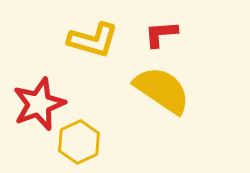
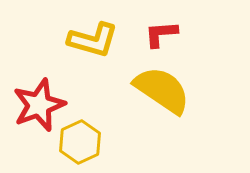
red star: moved 1 px down
yellow hexagon: moved 1 px right
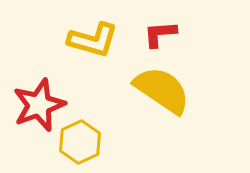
red L-shape: moved 1 px left
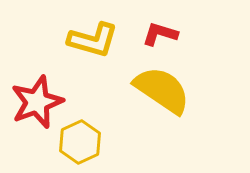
red L-shape: rotated 21 degrees clockwise
red star: moved 2 px left, 3 px up
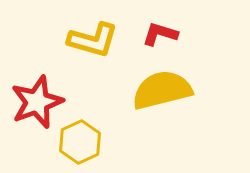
yellow semicircle: rotated 48 degrees counterclockwise
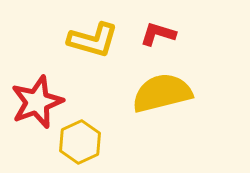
red L-shape: moved 2 px left
yellow semicircle: moved 3 px down
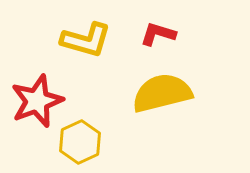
yellow L-shape: moved 7 px left
red star: moved 1 px up
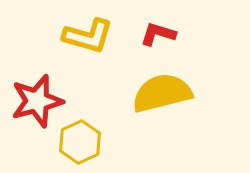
yellow L-shape: moved 2 px right, 4 px up
red star: rotated 6 degrees clockwise
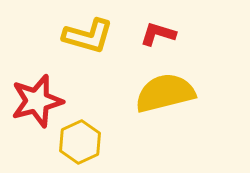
yellow semicircle: moved 3 px right
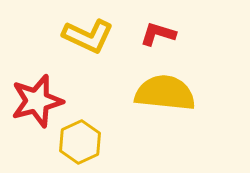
yellow L-shape: rotated 9 degrees clockwise
yellow semicircle: rotated 20 degrees clockwise
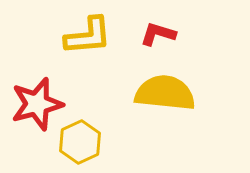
yellow L-shape: rotated 30 degrees counterclockwise
red star: moved 3 px down
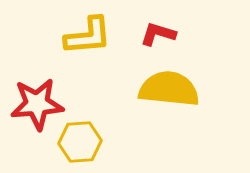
yellow semicircle: moved 4 px right, 4 px up
red star: rotated 10 degrees clockwise
yellow hexagon: rotated 21 degrees clockwise
